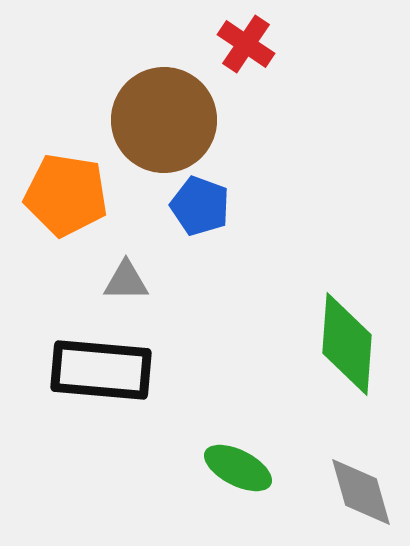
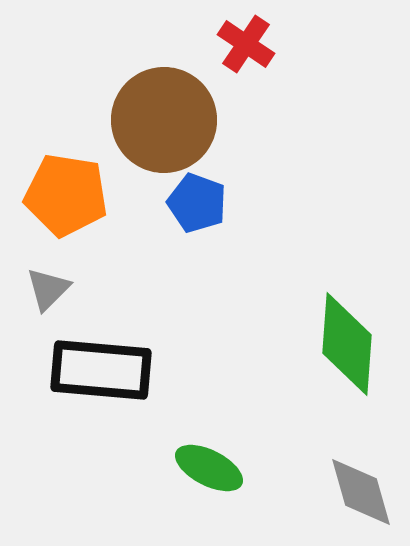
blue pentagon: moved 3 px left, 3 px up
gray triangle: moved 78 px left, 8 px down; rotated 45 degrees counterclockwise
green ellipse: moved 29 px left
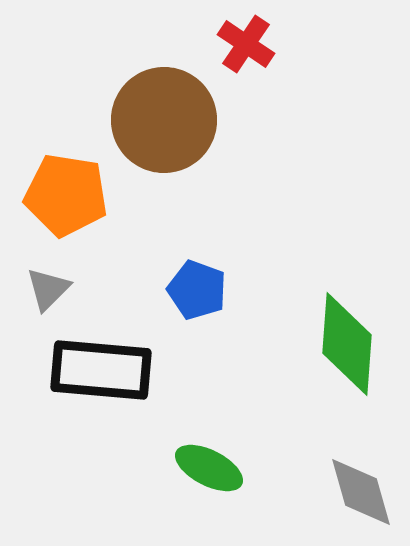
blue pentagon: moved 87 px down
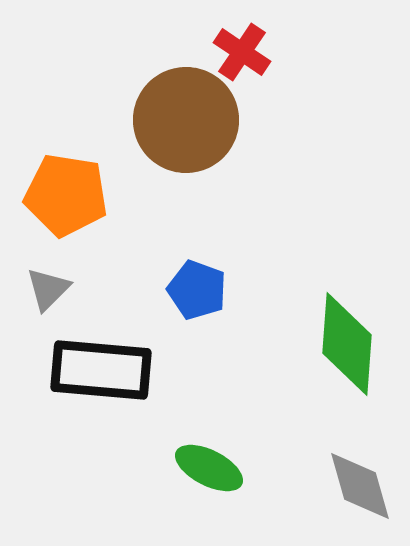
red cross: moved 4 px left, 8 px down
brown circle: moved 22 px right
gray diamond: moved 1 px left, 6 px up
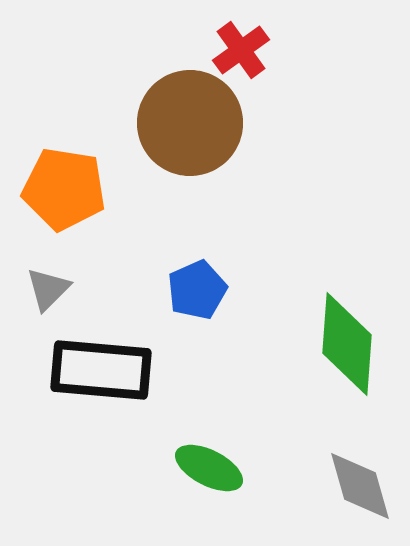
red cross: moved 1 px left, 2 px up; rotated 20 degrees clockwise
brown circle: moved 4 px right, 3 px down
orange pentagon: moved 2 px left, 6 px up
blue pentagon: rotated 28 degrees clockwise
